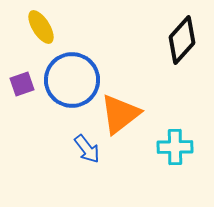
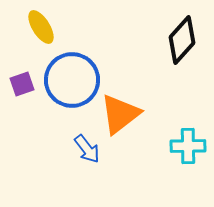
cyan cross: moved 13 px right, 1 px up
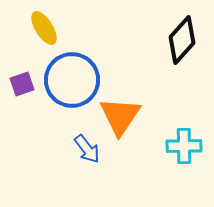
yellow ellipse: moved 3 px right, 1 px down
orange triangle: moved 2 px down; rotated 18 degrees counterclockwise
cyan cross: moved 4 px left
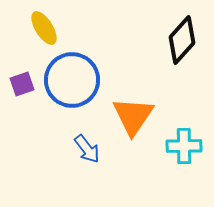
orange triangle: moved 13 px right
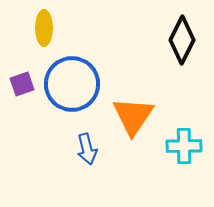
yellow ellipse: rotated 32 degrees clockwise
black diamond: rotated 15 degrees counterclockwise
blue circle: moved 4 px down
blue arrow: rotated 24 degrees clockwise
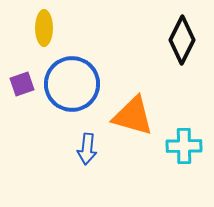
orange triangle: rotated 48 degrees counterclockwise
blue arrow: rotated 20 degrees clockwise
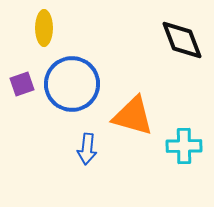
black diamond: rotated 48 degrees counterclockwise
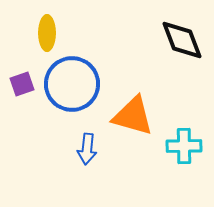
yellow ellipse: moved 3 px right, 5 px down
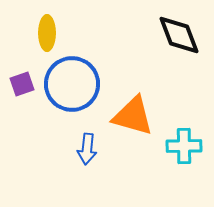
black diamond: moved 3 px left, 5 px up
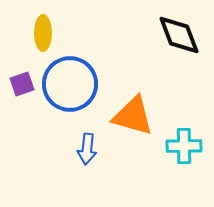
yellow ellipse: moved 4 px left
blue circle: moved 2 px left
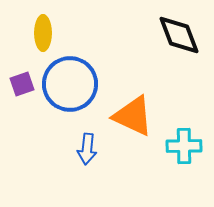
orange triangle: rotated 9 degrees clockwise
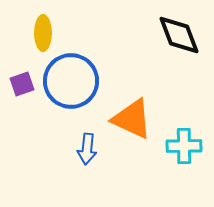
blue circle: moved 1 px right, 3 px up
orange triangle: moved 1 px left, 3 px down
